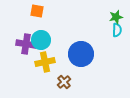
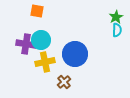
green star: rotated 16 degrees counterclockwise
blue circle: moved 6 px left
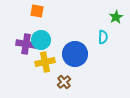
cyan semicircle: moved 14 px left, 7 px down
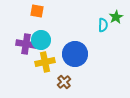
cyan semicircle: moved 12 px up
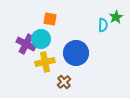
orange square: moved 13 px right, 8 px down
cyan circle: moved 1 px up
purple cross: rotated 18 degrees clockwise
blue circle: moved 1 px right, 1 px up
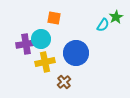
orange square: moved 4 px right, 1 px up
cyan semicircle: rotated 32 degrees clockwise
purple cross: rotated 36 degrees counterclockwise
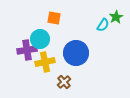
cyan circle: moved 1 px left
purple cross: moved 1 px right, 6 px down
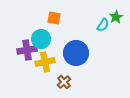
cyan circle: moved 1 px right
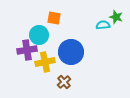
green star: rotated 24 degrees counterclockwise
cyan semicircle: rotated 128 degrees counterclockwise
cyan circle: moved 2 px left, 4 px up
blue circle: moved 5 px left, 1 px up
